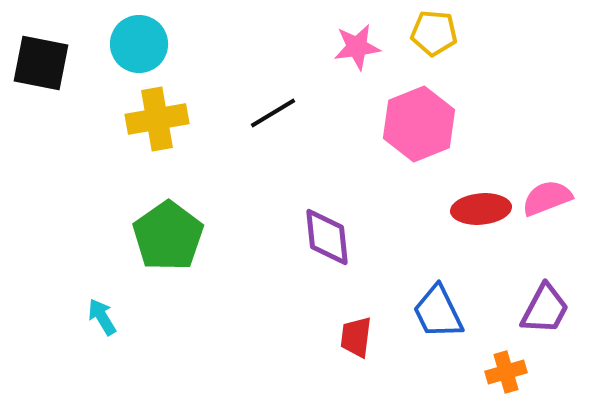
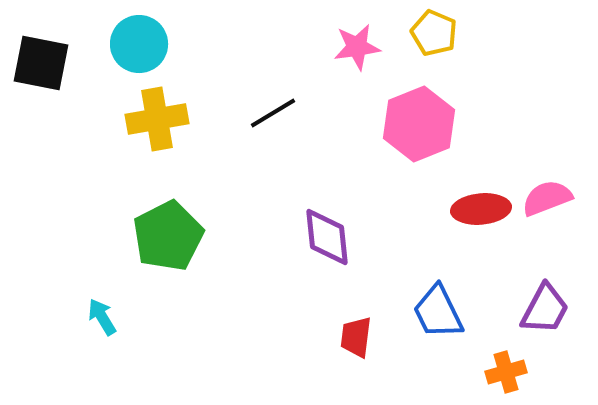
yellow pentagon: rotated 18 degrees clockwise
green pentagon: rotated 8 degrees clockwise
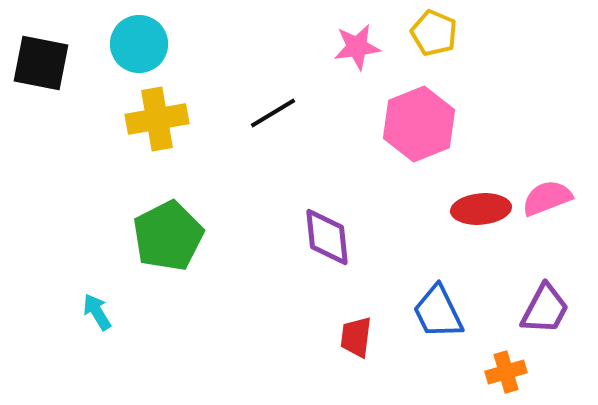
cyan arrow: moved 5 px left, 5 px up
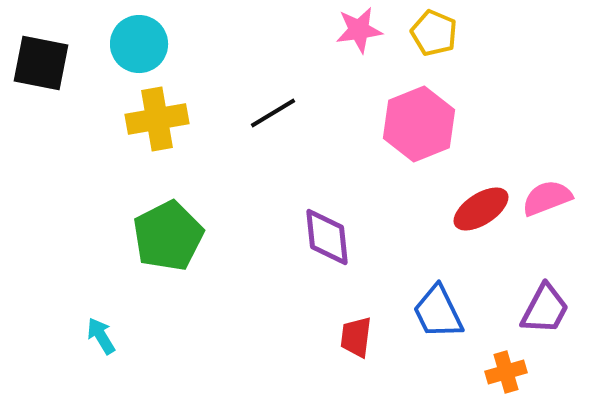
pink star: moved 2 px right, 17 px up
red ellipse: rotated 28 degrees counterclockwise
cyan arrow: moved 4 px right, 24 px down
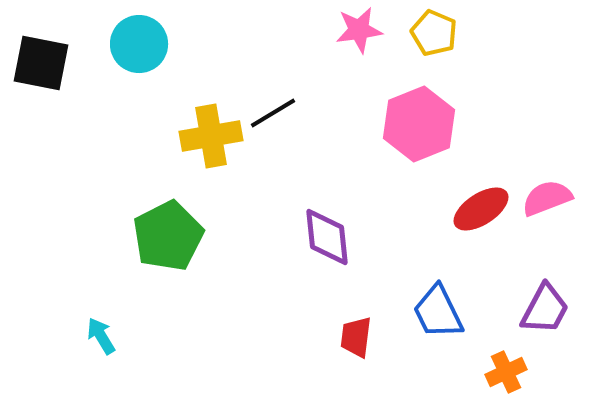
yellow cross: moved 54 px right, 17 px down
orange cross: rotated 9 degrees counterclockwise
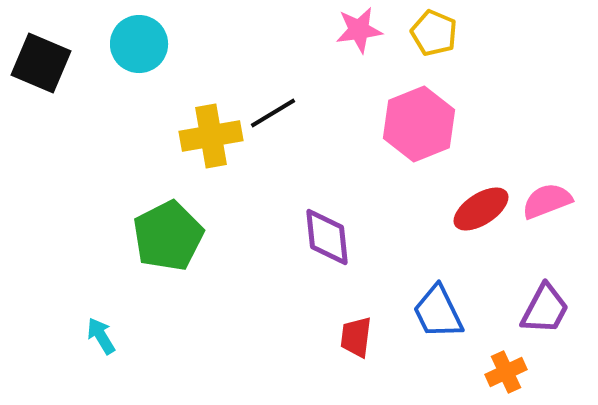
black square: rotated 12 degrees clockwise
pink semicircle: moved 3 px down
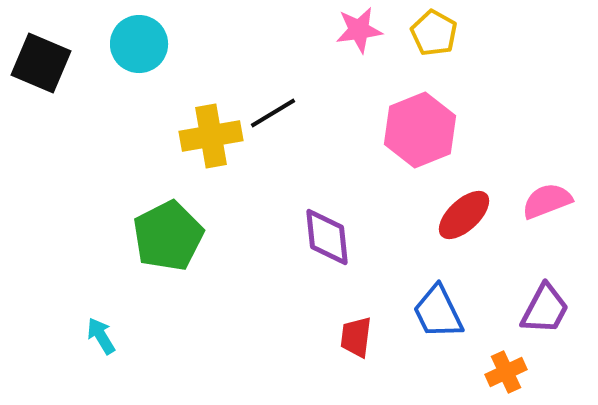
yellow pentagon: rotated 6 degrees clockwise
pink hexagon: moved 1 px right, 6 px down
red ellipse: moved 17 px left, 6 px down; rotated 10 degrees counterclockwise
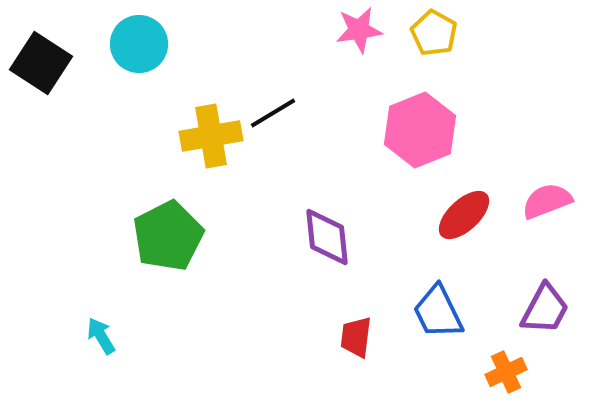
black square: rotated 10 degrees clockwise
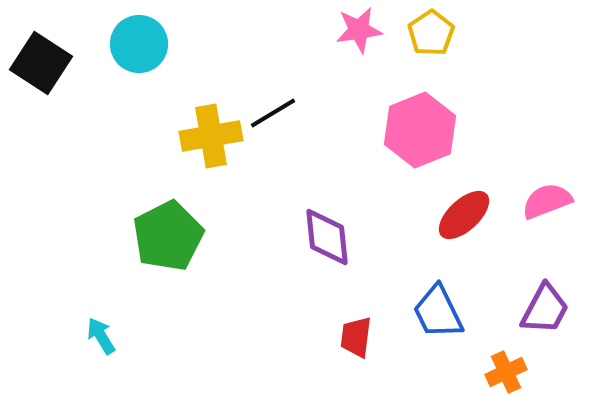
yellow pentagon: moved 3 px left; rotated 9 degrees clockwise
